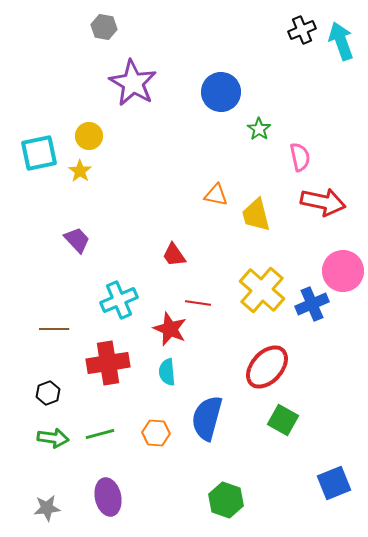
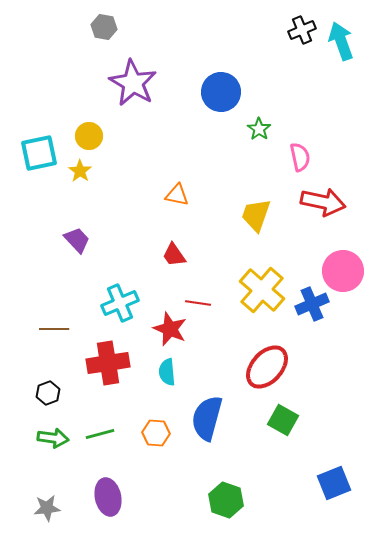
orange triangle: moved 39 px left
yellow trapezoid: rotated 33 degrees clockwise
cyan cross: moved 1 px right, 3 px down
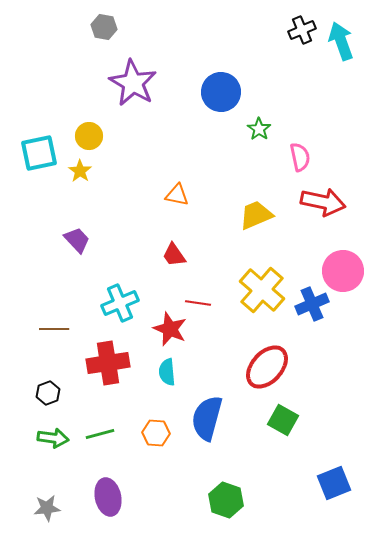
yellow trapezoid: rotated 48 degrees clockwise
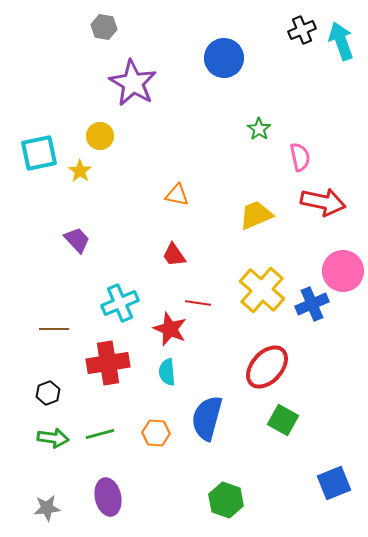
blue circle: moved 3 px right, 34 px up
yellow circle: moved 11 px right
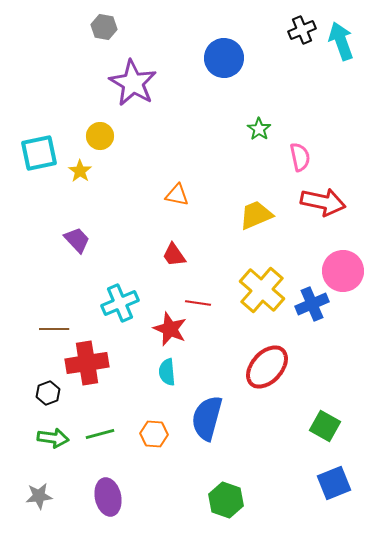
red cross: moved 21 px left
green square: moved 42 px right, 6 px down
orange hexagon: moved 2 px left, 1 px down
gray star: moved 8 px left, 12 px up
